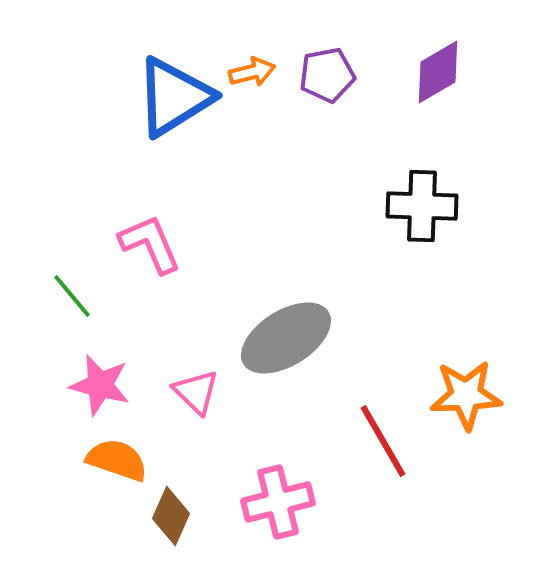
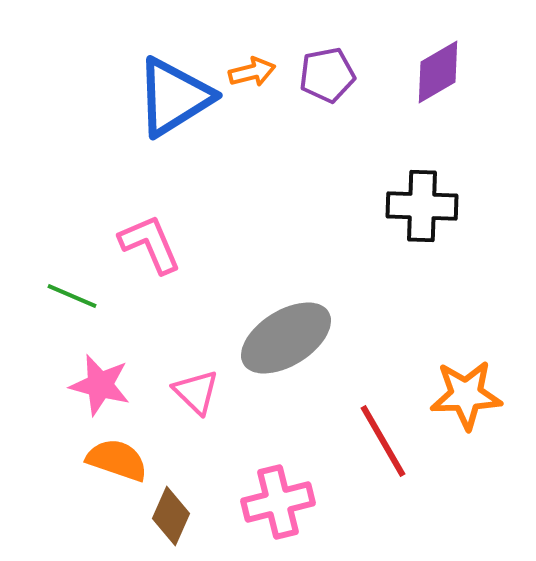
green line: rotated 27 degrees counterclockwise
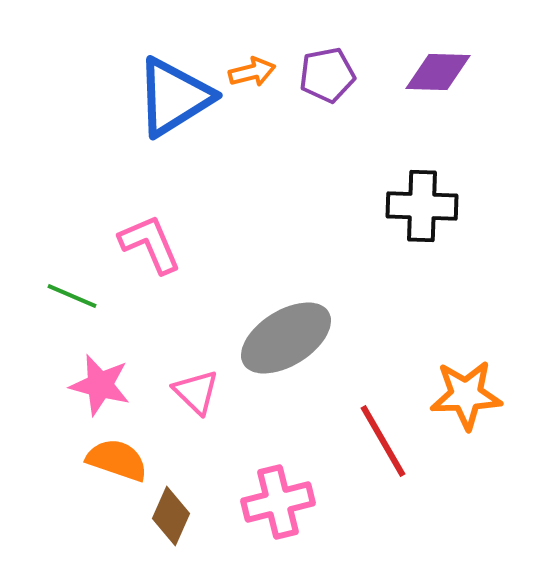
purple diamond: rotated 32 degrees clockwise
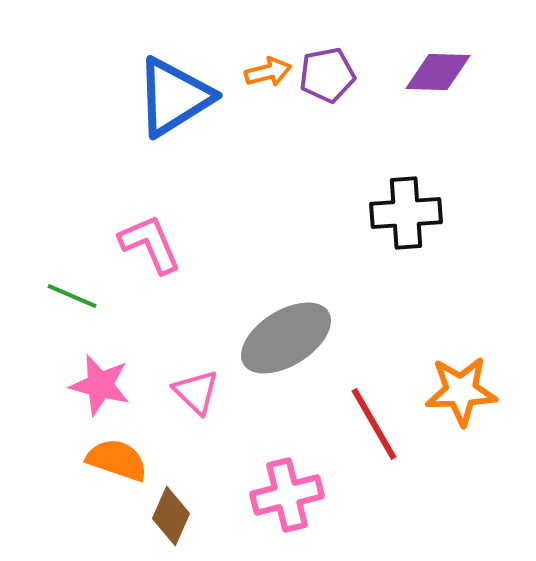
orange arrow: moved 16 px right
black cross: moved 16 px left, 7 px down; rotated 6 degrees counterclockwise
orange star: moved 5 px left, 4 px up
red line: moved 9 px left, 17 px up
pink cross: moved 9 px right, 7 px up
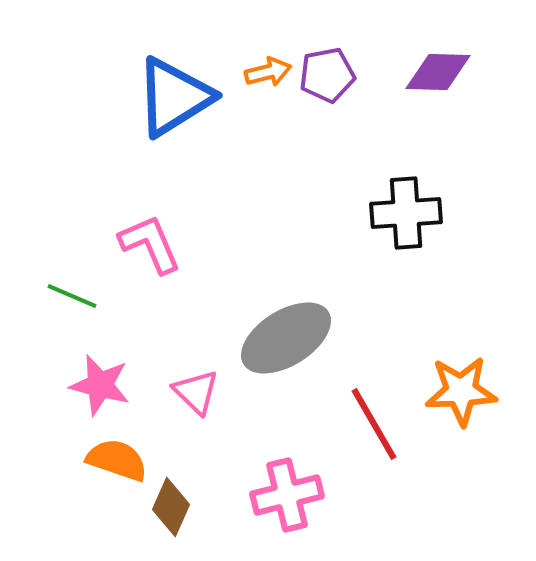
brown diamond: moved 9 px up
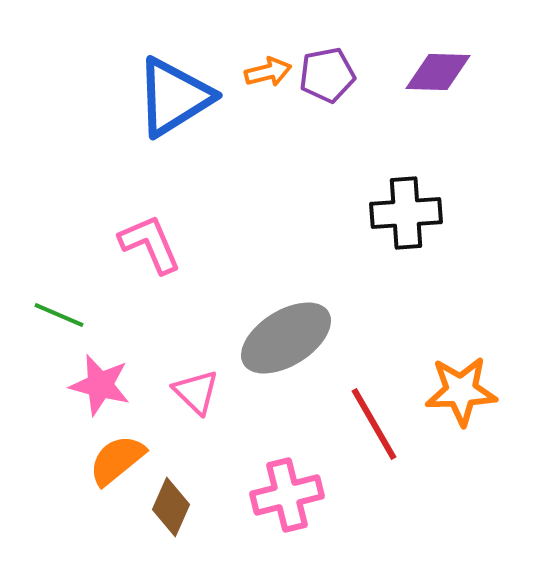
green line: moved 13 px left, 19 px down
orange semicircle: rotated 58 degrees counterclockwise
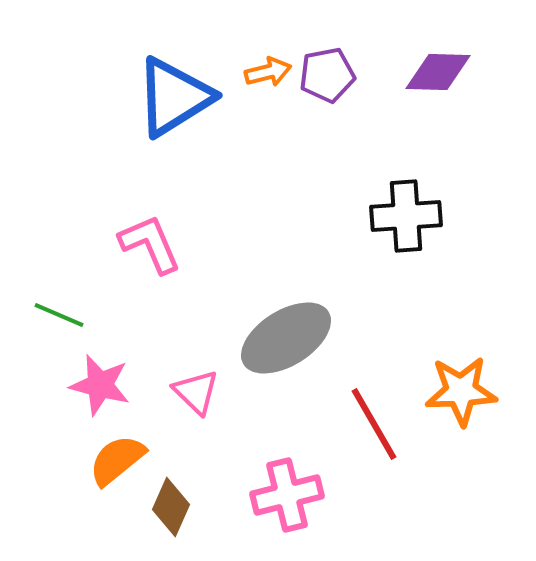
black cross: moved 3 px down
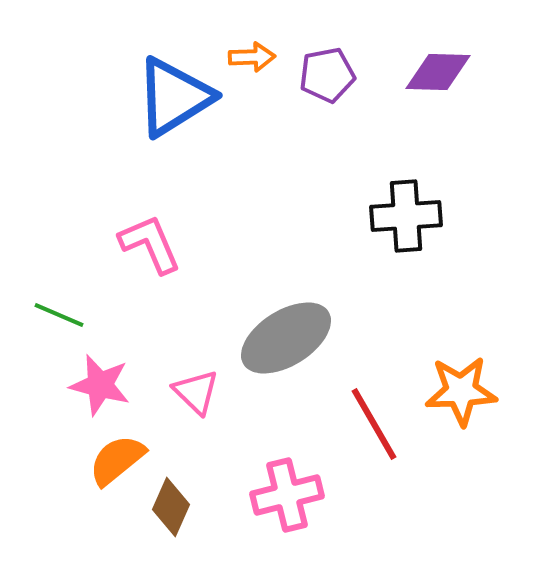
orange arrow: moved 16 px left, 15 px up; rotated 12 degrees clockwise
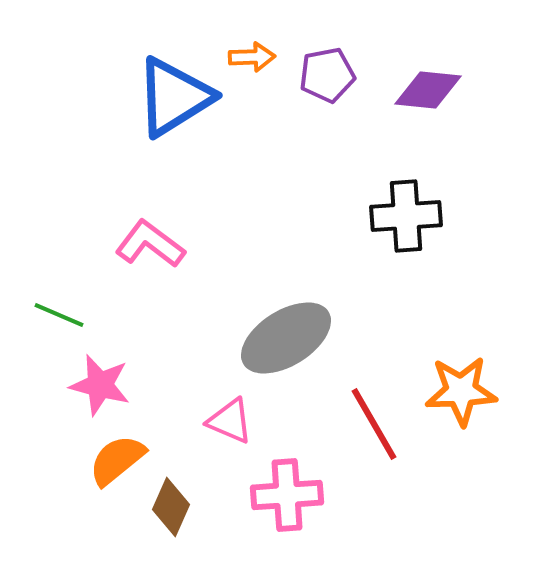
purple diamond: moved 10 px left, 18 px down; rotated 4 degrees clockwise
pink L-shape: rotated 30 degrees counterclockwise
pink triangle: moved 34 px right, 29 px down; rotated 21 degrees counterclockwise
pink cross: rotated 10 degrees clockwise
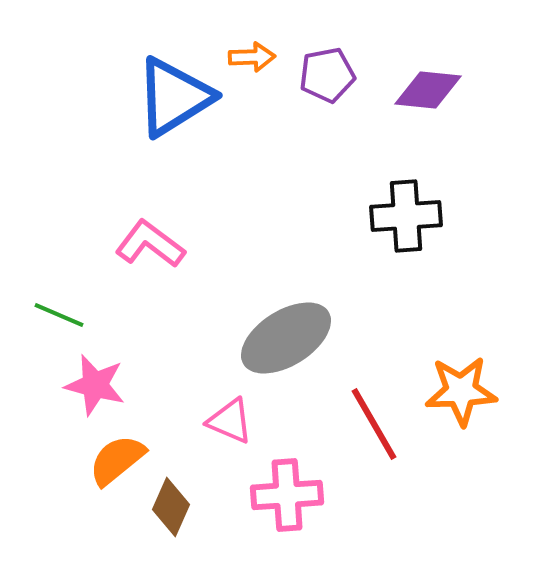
pink star: moved 5 px left
